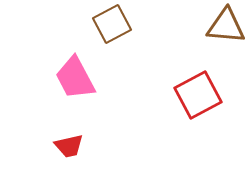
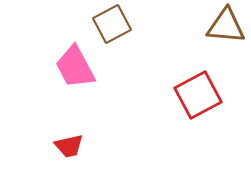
pink trapezoid: moved 11 px up
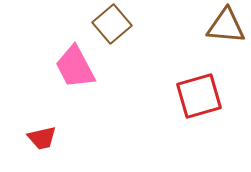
brown square: rotated 12 degrees counterclockwise
red square: moved 1 px right, 1 px down; rotated 12 degrees clockwise
red trapezoid: moved 27 px left, 8 px up
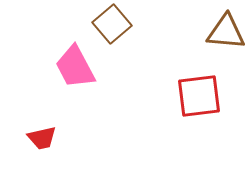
brown triangle: moved 6 px down
red square: rotated 9 degrees clockwise
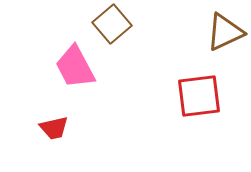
brown triangle: moved 1 px left; rotated 30 degrees counterclockwise
red trapezoid: moved 12 px right, 10 px up
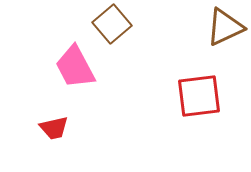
brown triangle: moved 5 px up
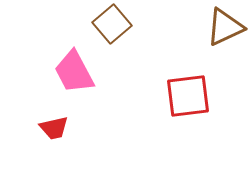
pink trapezoid: moved 1 px left, 5 px down
red square: moved 11 px left
